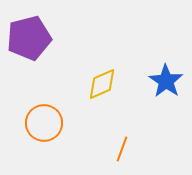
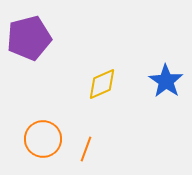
orange circle: moved 1 px left, 16 px down
orange line: moved 36 px left
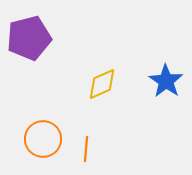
orange line: rotated 15 degrees counterclockwise
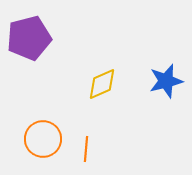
blue star: rotated 24 degrees clockwise
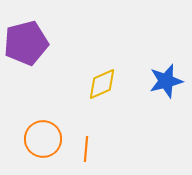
purple pentagon: moved 3 px left, 5 px down
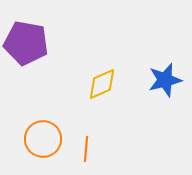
purple pentagon: rotated 24 degrees clockwise
blue star: moved 1 px left, 1 px up
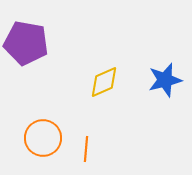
yellow diamond: moved 2 px right, 2 px up
orange circle: moved 1 px up
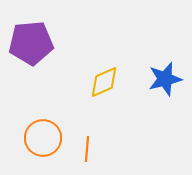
purple pentagon: moved 5 px right; rotated 15 degrees counterclockwise
blue star: moved 1 px up
orange line: moved 1 px right
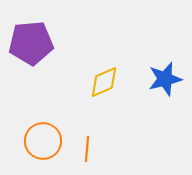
orange circle: moved 3 px down
